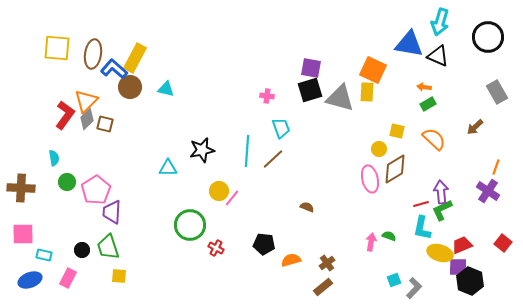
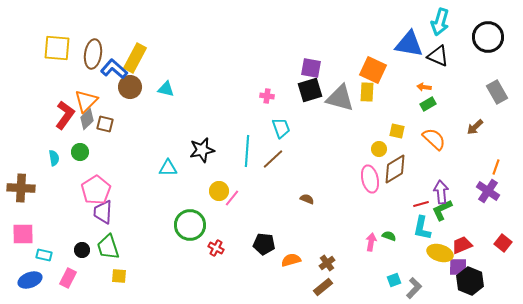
green circle at (67, 182): moved 13 px right, 30 px up
brown semicircle at (307, 207): moved 8 px up
purple trapezoid at (112, 212): moved 9 px left
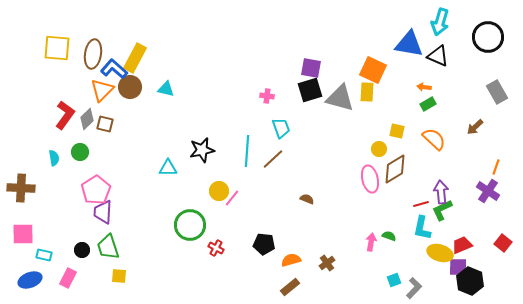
orange triangle at (86, 101): moved 16 px right, 11 px up
brown rectangle at (323, 287): moved 33 px left
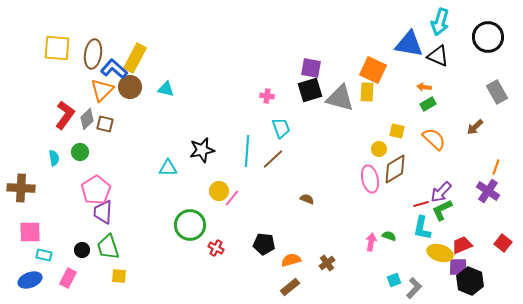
purple arrow at (441, 192): rotated 130 degrees counterclockwise
pink square at (23, 234): moved 7 px right, 2 px up
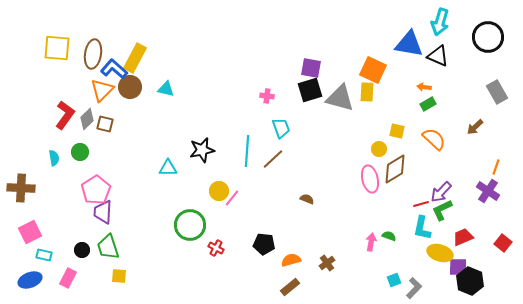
pink square at (30, 232): rotated 25 degrees counterclockwise
red trapezoid at (462, 245): moved 1 px right, 8 px up
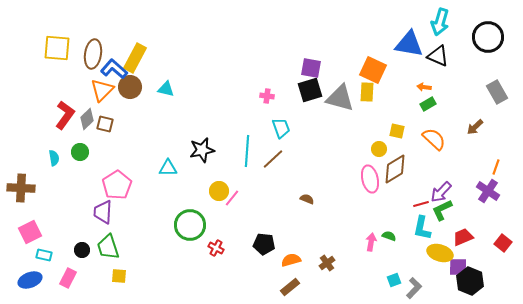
pink pentagon at (96, 190): moved 21 px right, 5 px up
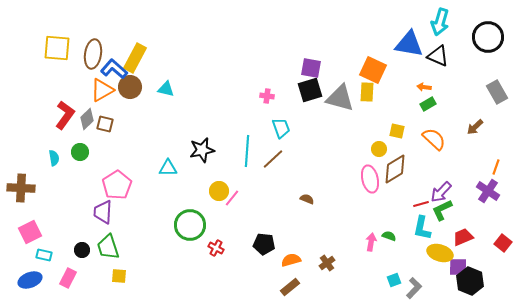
orange triangle at (102, 90): rotated 15 degrees clockwise
